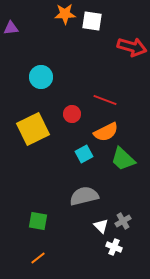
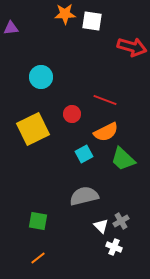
gray cross: moved 2 px left
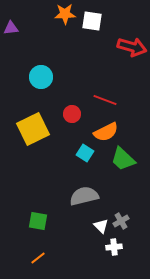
cyan square: moved 1 px right, 1 px up; rotated 30 degrees counterclockwise
white cross: rotated 28 degrees counterclockwise
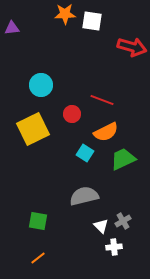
purple triangle: moved 1 px right
cyan circle: moved 8 px down
red line: moved 3 px left
green trapezoid: rotated 112 degrees clockwise
gray cross: moved 2 px right
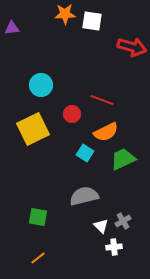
green square: moved 4 px up
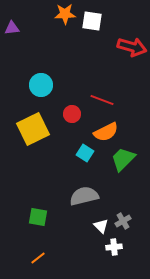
green trapezoid: rotated 20 degrees counterclockwise
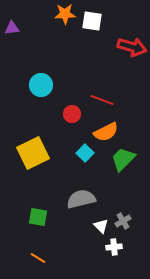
yellow square: moved 24 px down
cyan square: rotated 12 degrees clockwise
gray semicircle: moved 3 px left, 3 px down
orange line: rotated 70 degrees clockwise
